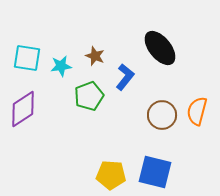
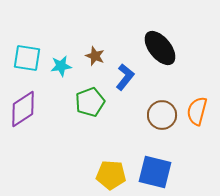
green pentagon: moved 1 px right, 6 px down
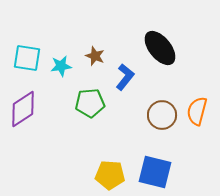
green pentagon: moved 1 px down; rotated 16 degrees clockwise
yellow pentagon: moved 1 px left
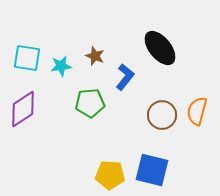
blue square: moved 3 px left, 2 px up
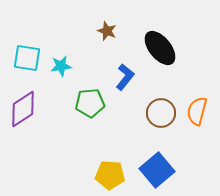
brown star: moved 12 px right, 25 px up
brown circle: moved 1 px left, 2 px up
blue square: moved 5 px right; rotated 36 degrees clockwise
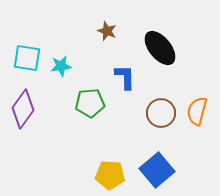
blue L-shape: rotated 40 degrees counterclockwise
purple diamond: rotated 21 degrees counterclockwise
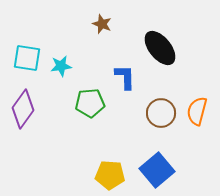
brown star: moved 5 px left, 7 px up
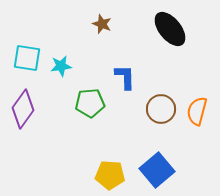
black ellipse: moved 10 px right, 19 px up
brown circle: moved 4 px up
